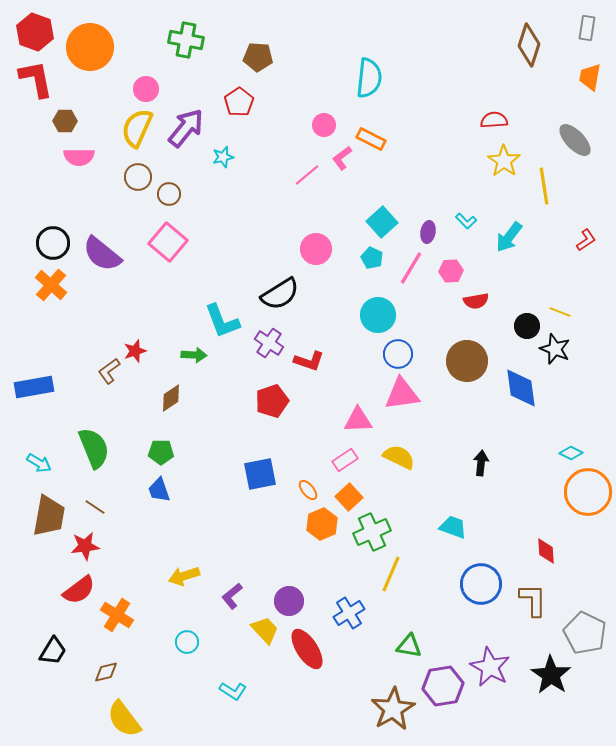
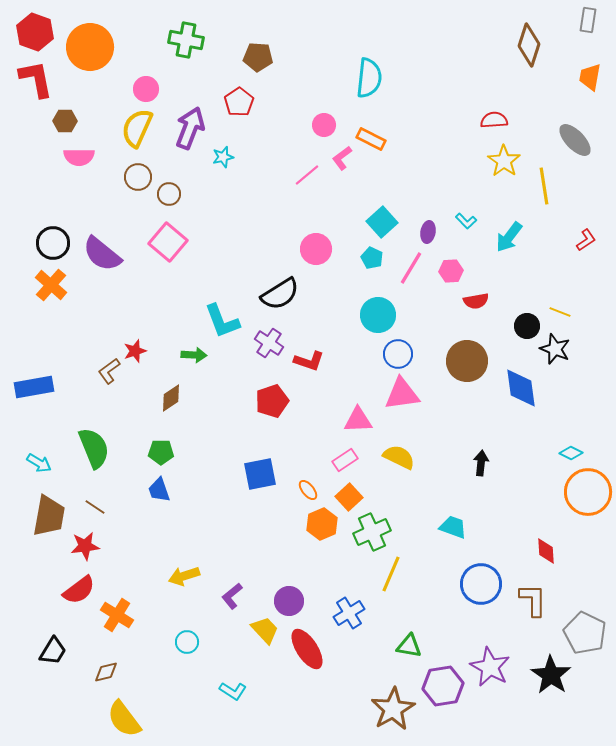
gray rectangle at (587, 28): moved 1 px right, 8 px up
purple arrow at (186, 128): moved 4 px right; rotated 18 degrees counterclockwise
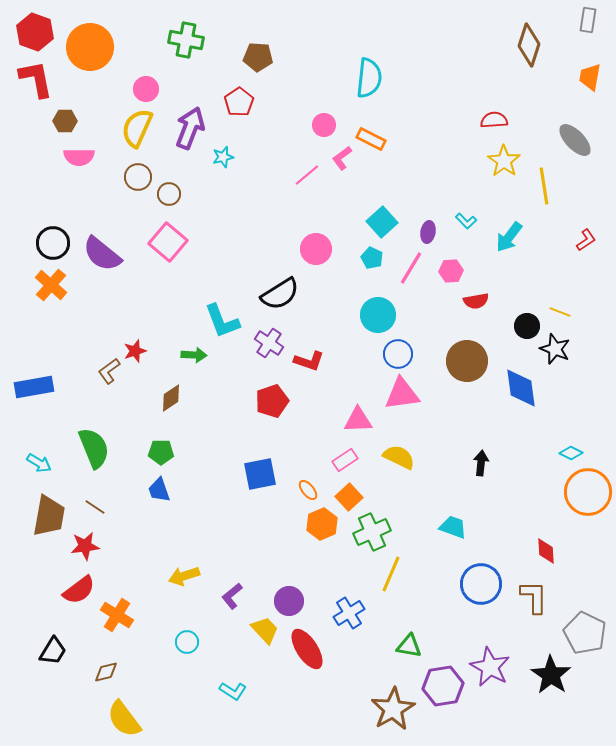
brown L-shape at (533, 600): moved 1 px right, 3 px up
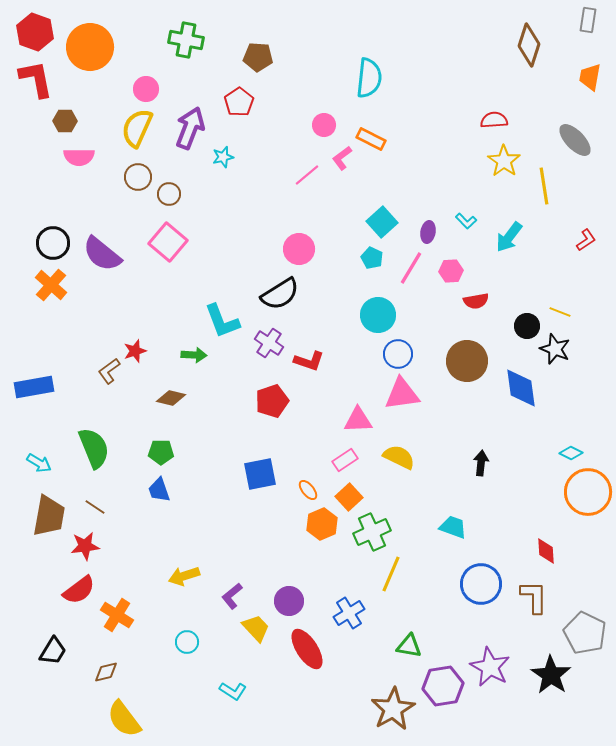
pink circle at (316, 249): moved 17 px left
brown diamond at (171, 398): rotated 48 degrees clockwise
yellow trapezoid at (265, 630): moved 9 px left, 2 px up
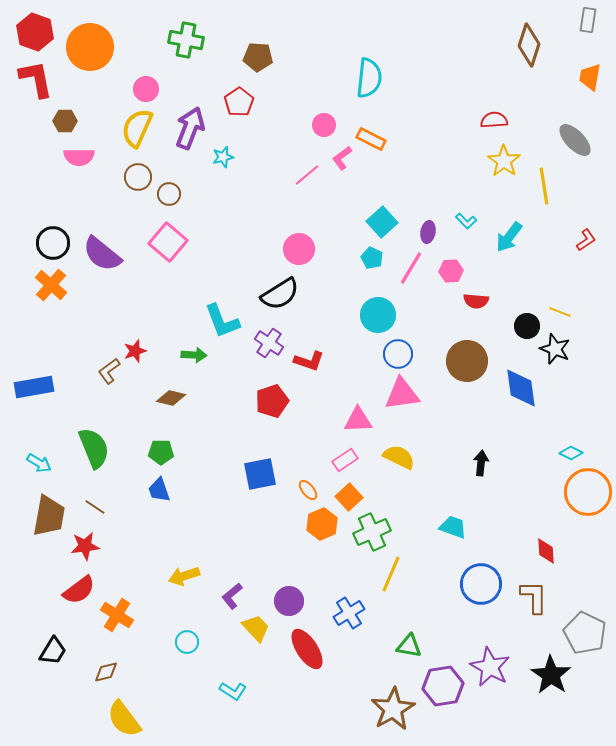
red semicircle at (476, 301): rotated 15 degrees clockwise
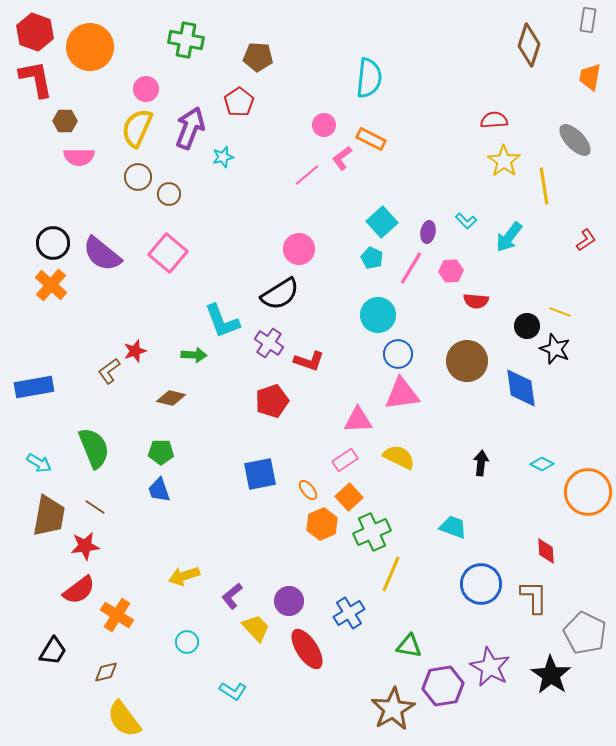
pink square at (168, 242): moved 11 px down
cyan diamond at (571, 453): moved 29 px left, 11 px down
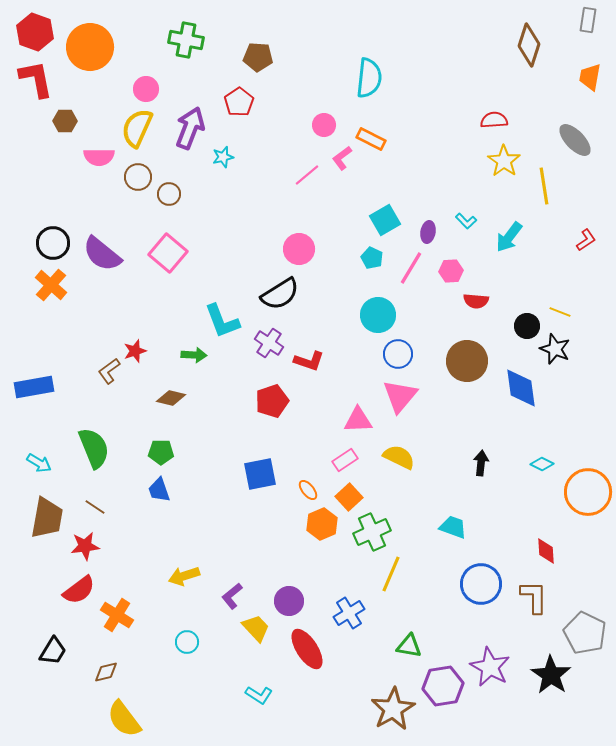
pink semicircle at (79, 157): moved 20 px right
cyan square at (382, 222): moved 3 px right, 2 px up; rotated 12 degrees clockwise
pink triangle at (402, 394): moved 2 px left, 2 px down; rotated 42 degrees counterclockwise
brown trapezoid at (49, 516): moved 2 px left, 2 px down
cyan L-shape at (233, 691): moved 26 px right, 4 px down
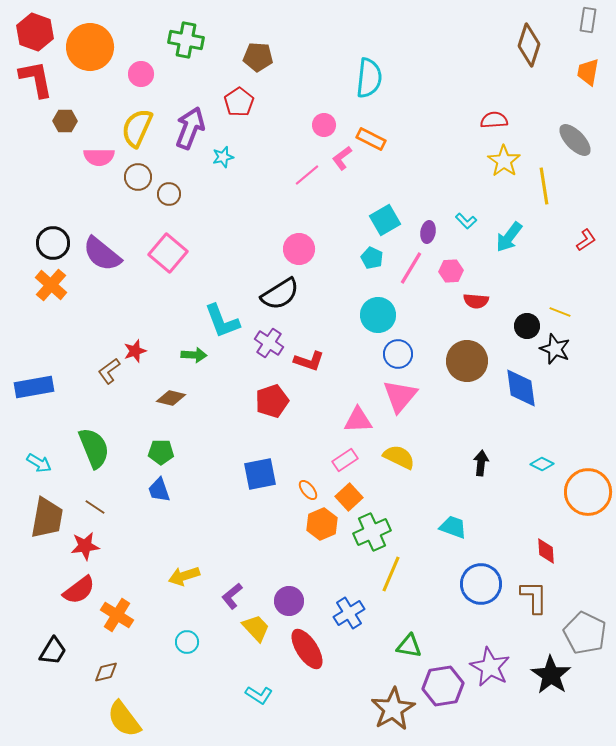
orange trapezoid at (590, 77): moved 2 px left, 5 px up
pink circle at (146, 89): moved 5 px left, 15 px up
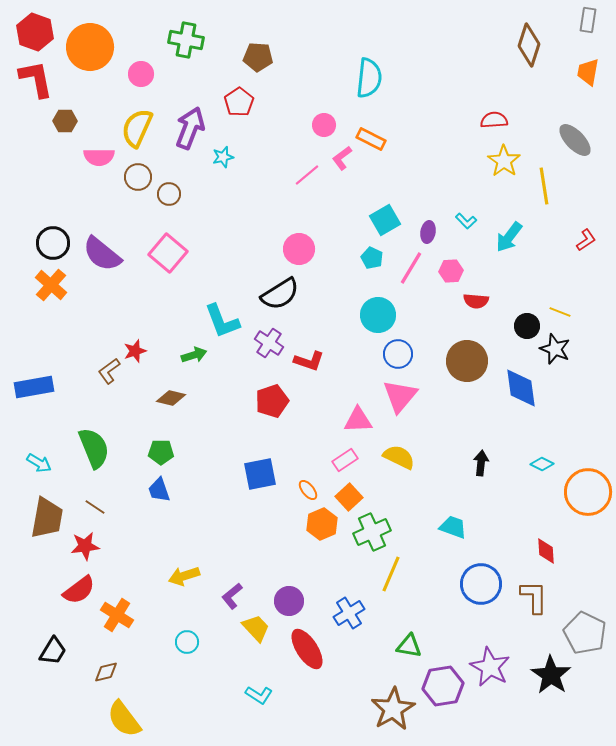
green arrow at (194, 355): rotated 20 degrees counterclockwise
